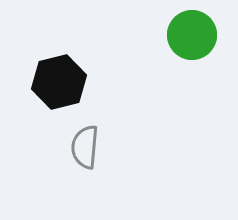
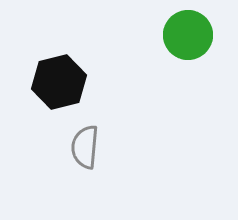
green circle: moved 4 px left
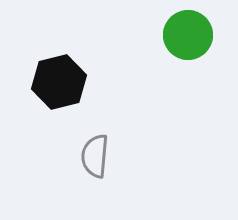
gray semicircle: moved 10 px right, 9 px down
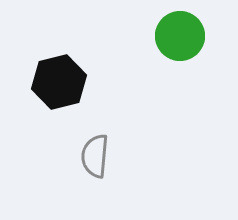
green circle: moved 8 px left, 1 px down
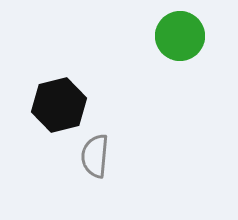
black hexagon: moved 23 px down
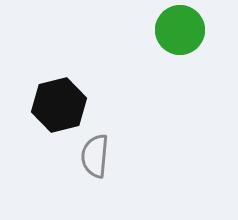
green circle: moved 6 px up
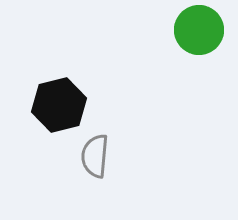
green circle: moved 19 px right
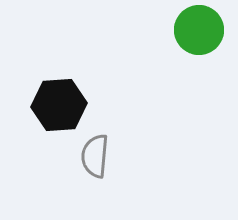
black hexagon: rotated 10 degrees clockwise
